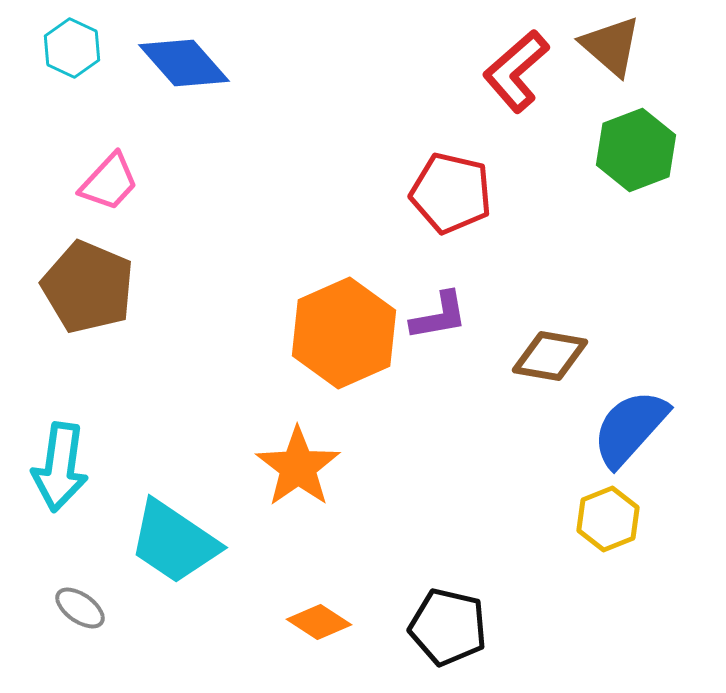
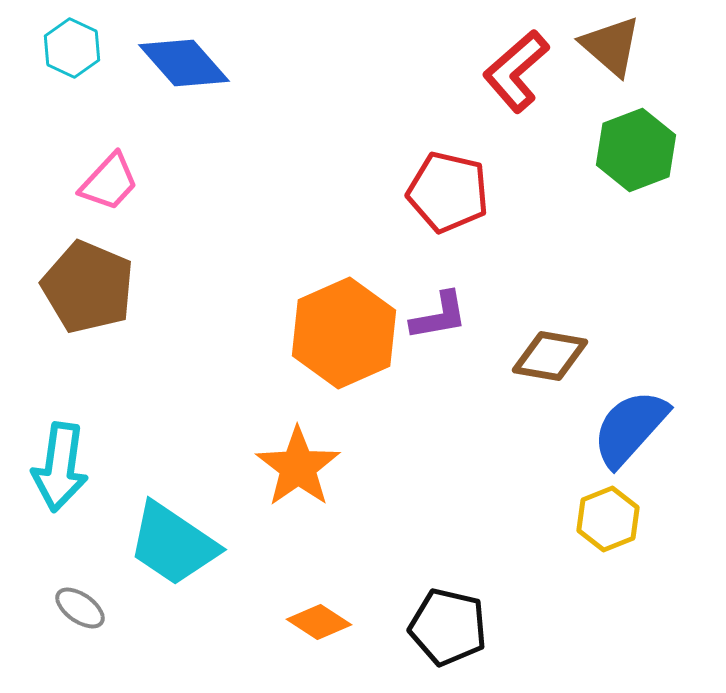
red pentagon: moved 3 px left, 1 px up
cyan trapezoid: moved 1 px left, 2 px down
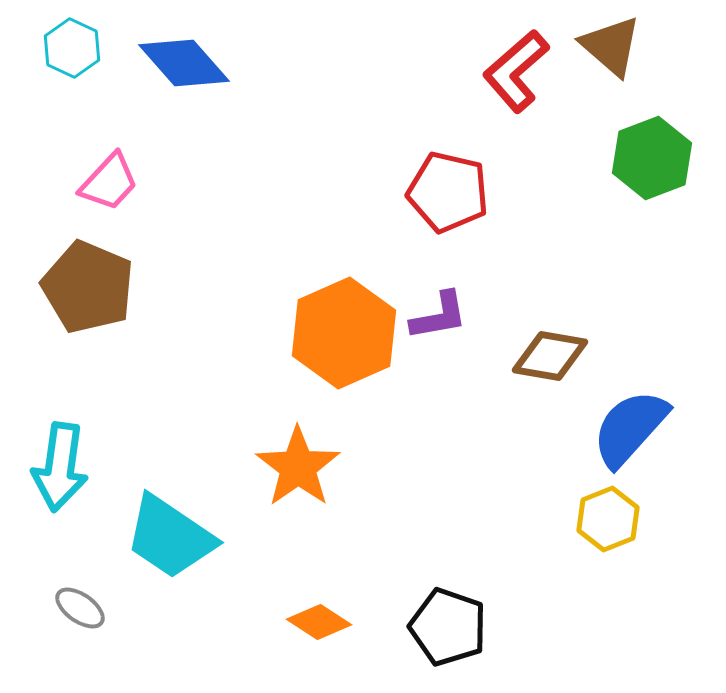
green hexagon: moved 16 px right, 8 px down
cyan trapezoid: moved 3 px left, 7 px up
black pentagon: rotated 6 degrees clockwise
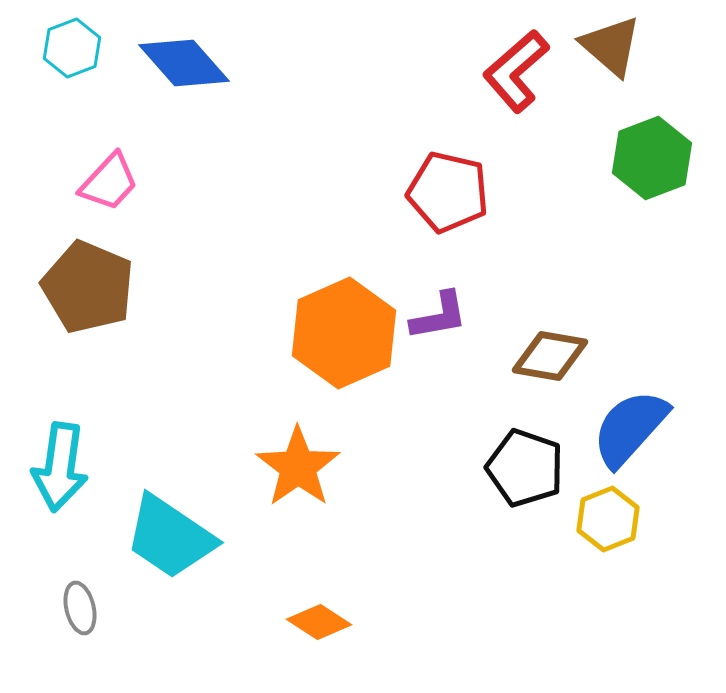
cyan hexagon: rotated 14 degrees clockwise
gray ellipse: rotated 42 degrees clockwise
black pentagon: moved 77 px right, 159 px up
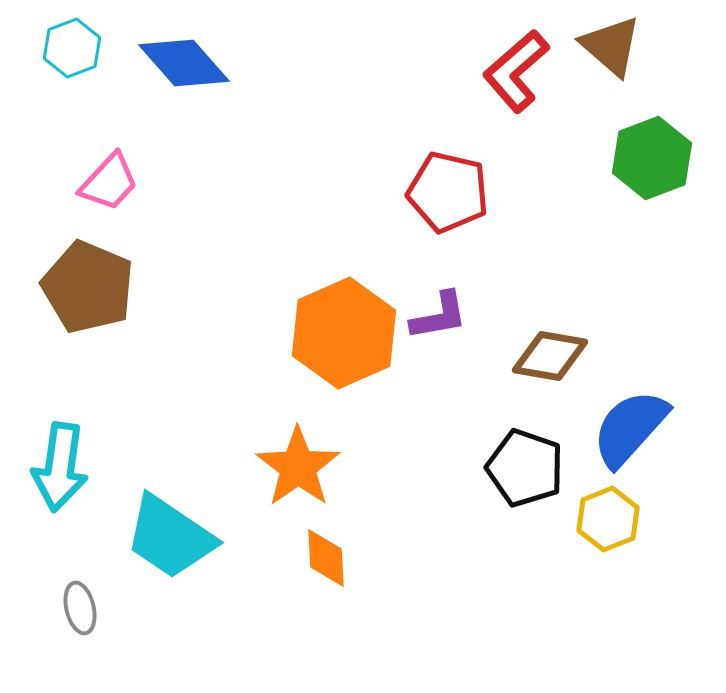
orange diamond: moved 7 px right, 64 px up; rotated 54 degrees clockwise
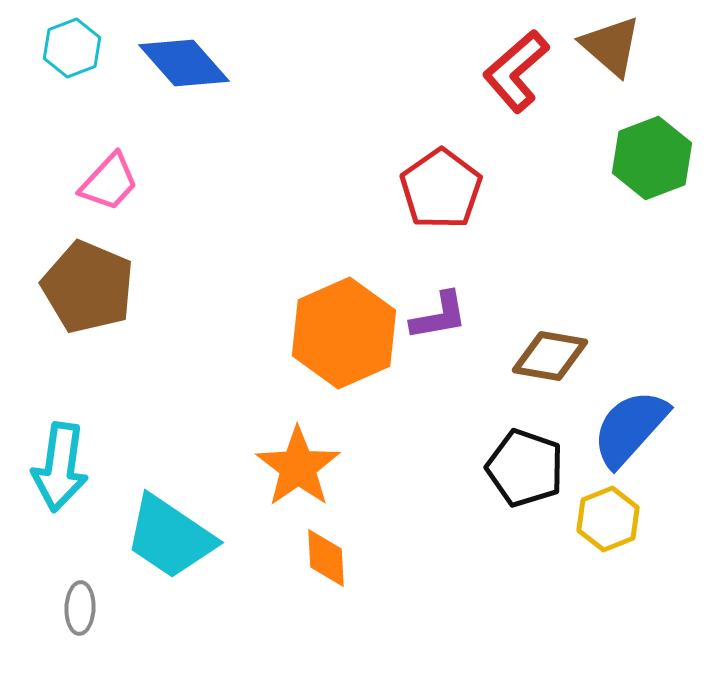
red pentagon: moved 7 px left, 3 px up; rotated 24 degrees clockwise
gray ellipse: rotated 15 degrees clockwise
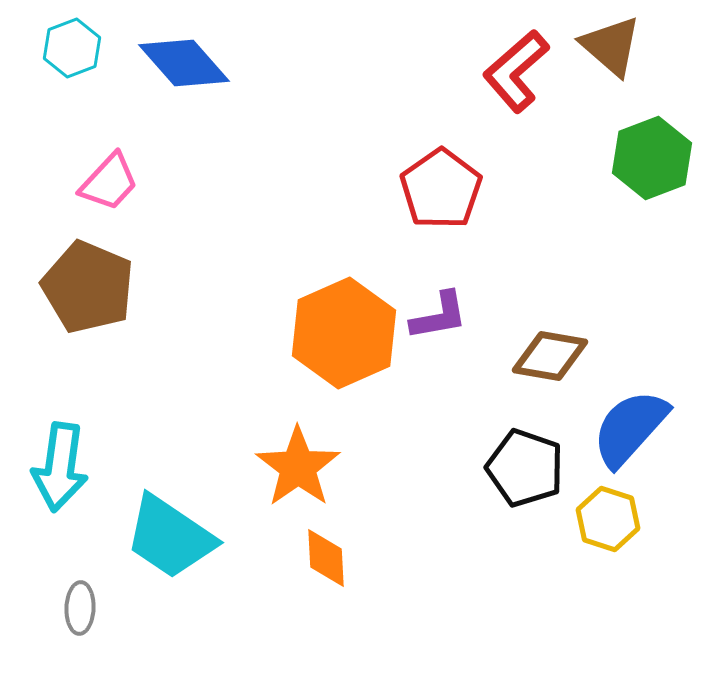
yellow hexagon: rotated 20 degrees counterclockwise
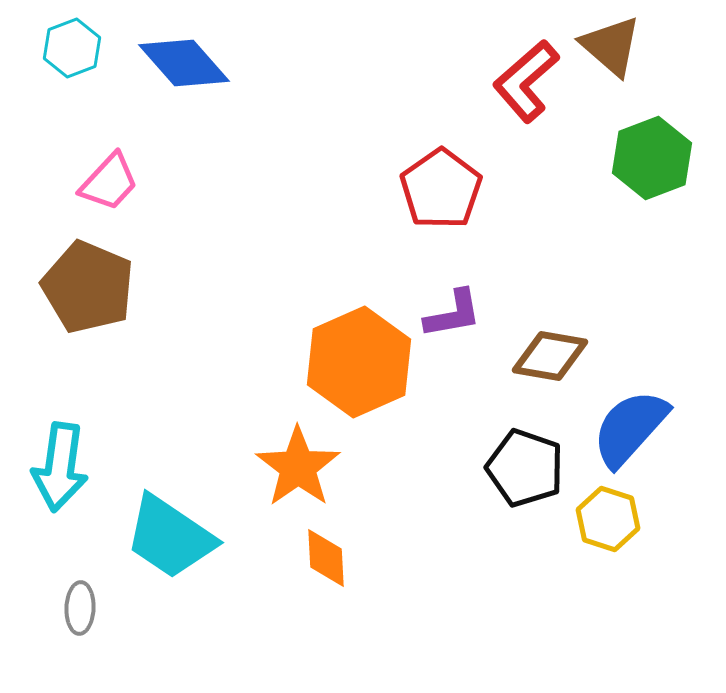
red L-shape: moved 10 px right, 10 px down
purple L-shape: moved 14 px right, 2 px up
orange hexagon: moved 15 px right, 29 px down
